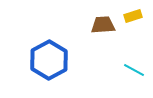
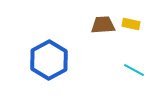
yellow rectangle: moved 2 px left, 8 px down; rotated 30 degrees clockwise
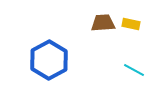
brown trapezoid: moved 2 px up
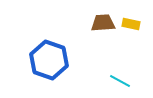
blue hexagon: rotated 12 degrees counterclockwise
cyan line: moved 14 px left, 11 px down
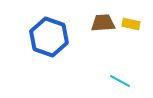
blue hexagon: moved 23 px up
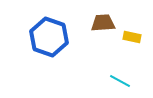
yellow rectangle: moved 1 px right, 13 px down
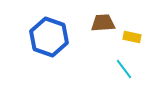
cyan line: moved 4 px right, 12 px up; rotated 25 degrees clockwise
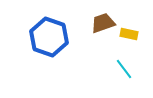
brown trapezoid: rotated 15 degrees counterclockwise
yellow rectangle: moved 3 px left, 3 px up
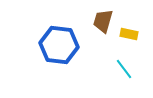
brown trapezoid: moved 2 px up; rotated 55 degrees counterclockwise
blue hexagon: moved 10 px right, 8 px down; rotated 12 degrees counterclockwise
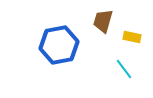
yellow rectangle: moved 3 px right, 3 px down
blue hexagon: rotated 18 degrees counterclockwise
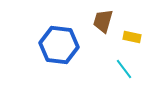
blue hexagon: rotated 18 degrees clockwise
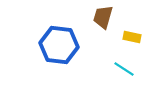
brown trapezoid: moved 4 px up
cyan line: rotated 20 degrees counterclockwise
